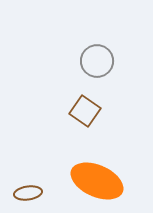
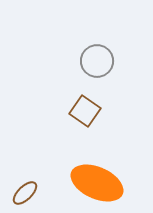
orange ellipse: moved 2 px down
brown ellipse: moved 3 px left; rotated 36 degrees counterclockwise
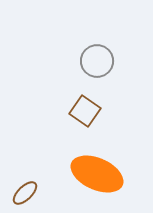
orange ellipse: moved 9 px up
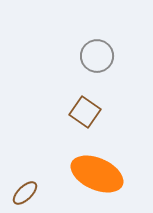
gray circle: moved 5 px up
brown square: moved 1 px down
